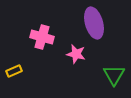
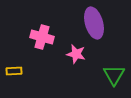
yellow rectangle: rotated 21 degrees clockwise
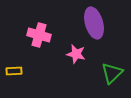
pink cross: moved 3 px left, 2 px up
green triangle: moved 2 px left, 2 px up; rotated 15 degrees clockwise
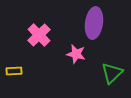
purple ellipse: rotated 24 degrees clockwise
pink cross: rotated 30 degrees clockwise
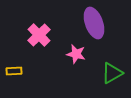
purple ellipse: rotated 28 degrees counterclockwise
green triangle: rotated 15 degrees clockwise
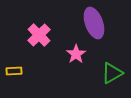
pink star: rotated 24 degrees clockwise
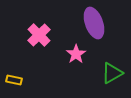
yellow rectangle: moved 9 px down; rotated 14 degrees clockwise
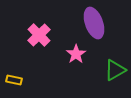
green triangle: moved 3 px right, 3 px up
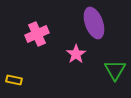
pink cross: moved 2 px left, 1 px up; rotated 20 degrees clockwise
green triangle: rotated 30 degrees counterclockwise
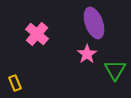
pink cross: rotated 25 degrees counterclockwise
pink star: moved 11 px right
yellow rectangle: moved 1 px right, 3 px down; rotated 56 degrees clockwise
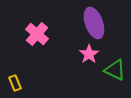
pink star: moved 2 px right
green triangle: rotated 35 degrees counterclockwise
